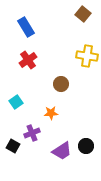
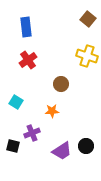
brown square: moved 5 px right, 5 px down
blue rectangle: rotated 24 degrees clockwise
yellow cross: rotated 10 degrees clockwise
cyan square: rotated 24 degrees counterclockwise
orange star: moved 1 px right, 2 px up
black square: rotated 16 degrees counterclockwise
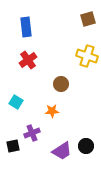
brown square: rotated 35 degrees clockwise
black square: rotated 24 degrees counterclockwise
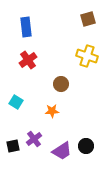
purple cross: moved 2 px right, 6 px down; rotated 14 degrees counterclockwise
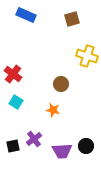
brown square: moved 16 px left
blue rectangle: moved 12 px up; rotated 60 degrees counterclockwise
red cross: moved 15 px left, 14 px down; rotated 18 degrees counterclockwise
orange star: moved 1 px right, 1 px up; rotated 16 degrees clockwise
purple trapezoid: rotated 30 degrees clockwise
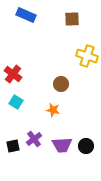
brown square: rotated 14 degrees clockwise
purple trapezoid: moved 6 px up
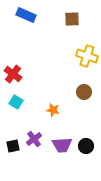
brown circle: moved 23 px right, 8 px down
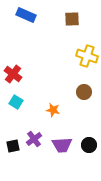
black circle: moved 3 px right, 1 px up
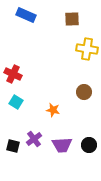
yellow cross: moved 7 px up; rotated 10 degrees counterclockwise
red cross: rotated 12 degrees counterclockwise
black square: rotated 24 degrees clockwise
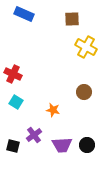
blue rectangle: moved 2 px left, 1 px up
yellow cross: moved 1 px left, 2 px up; rotated 20 degrees clockwise
purple cross: moved 4 px up
black circle: moved 2 px left
